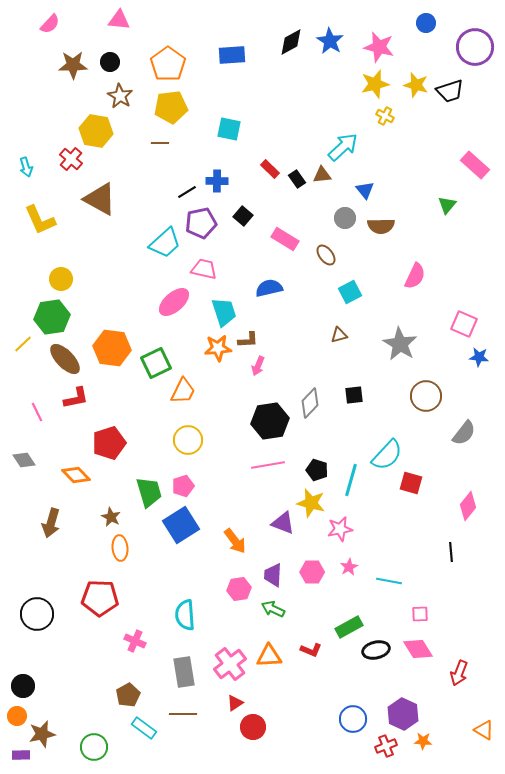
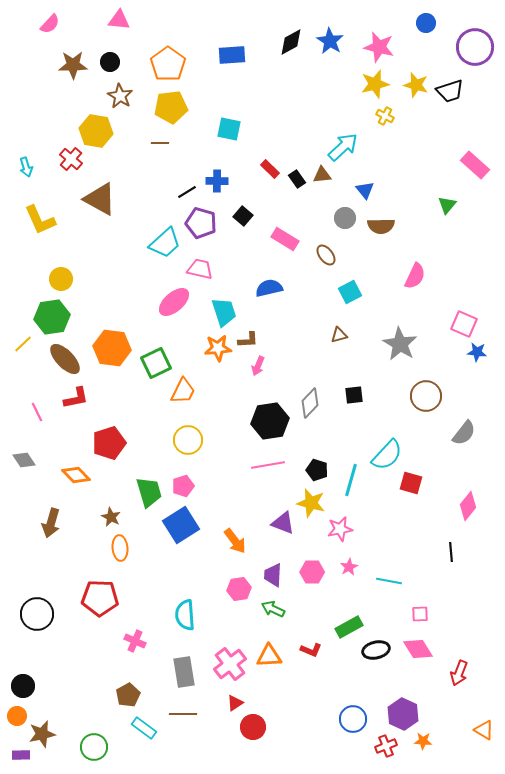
purple pentagon at (201, 223): rotated 28 degrees clockwise
pink trapezoid at (204, 269): moved 4 px left
blue star at (479, 357): moved 2 px left, 5 px up
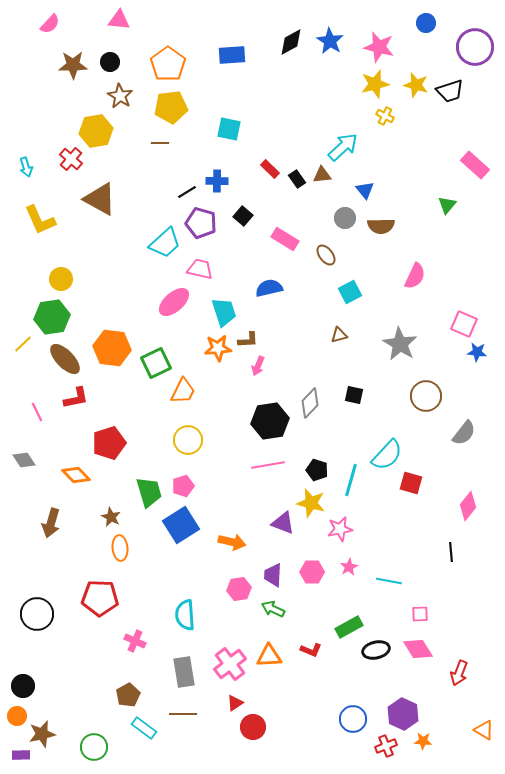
yellow hexagon at (96, 131): rotated 20 degrees counterclockwise
black square at (354, 395): rotated 18 degrees clockwise
orange arrow at (235, 541): moved 3 px left, 1 px down; rotated 40 degrees counterclockwise
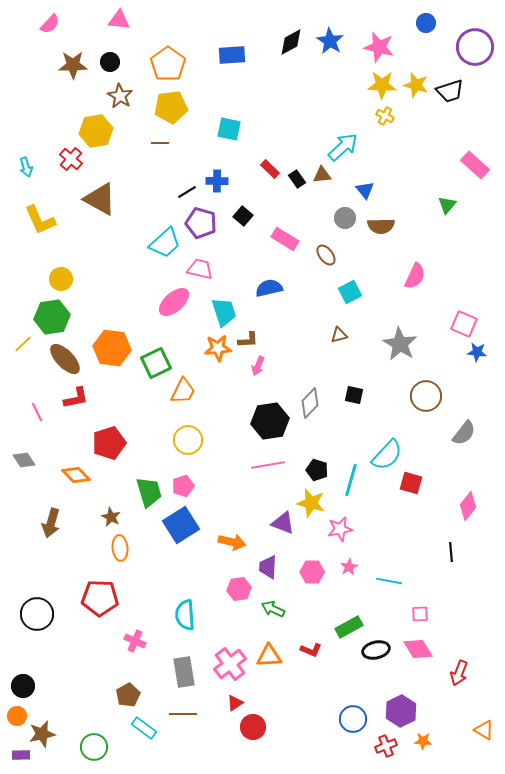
yellow star at (375, 84): moved 7 px right, 1 px down; rotated 16 degrees clockwise
purple trapezoid at (273, 575): moved 5 px left, 8 px up
purple hexagon at (403, 714): moved 2 px left, 3 px up; rotated 8 degrees clockwise
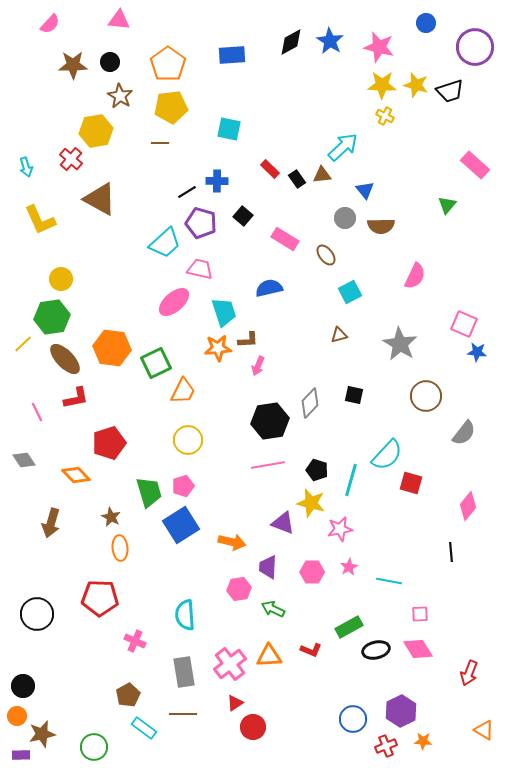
red arrow at (459, 673): moved 10 px right
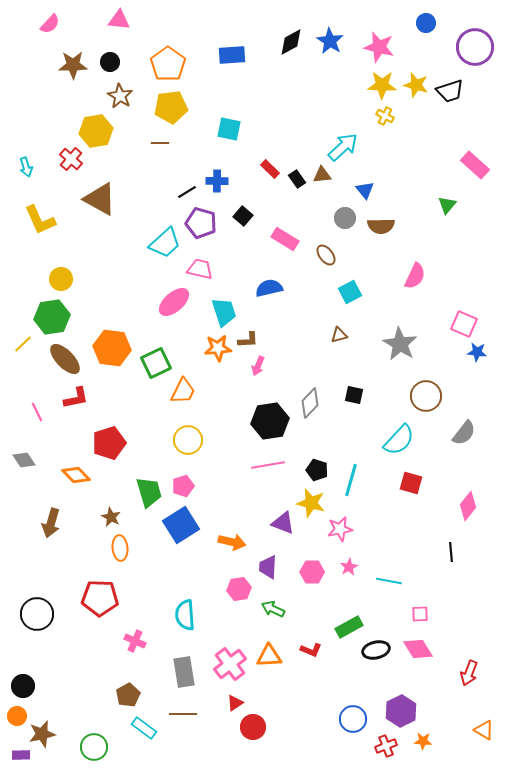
cyan semicircle at (387, 455): moved 12 px right, 15 px up
